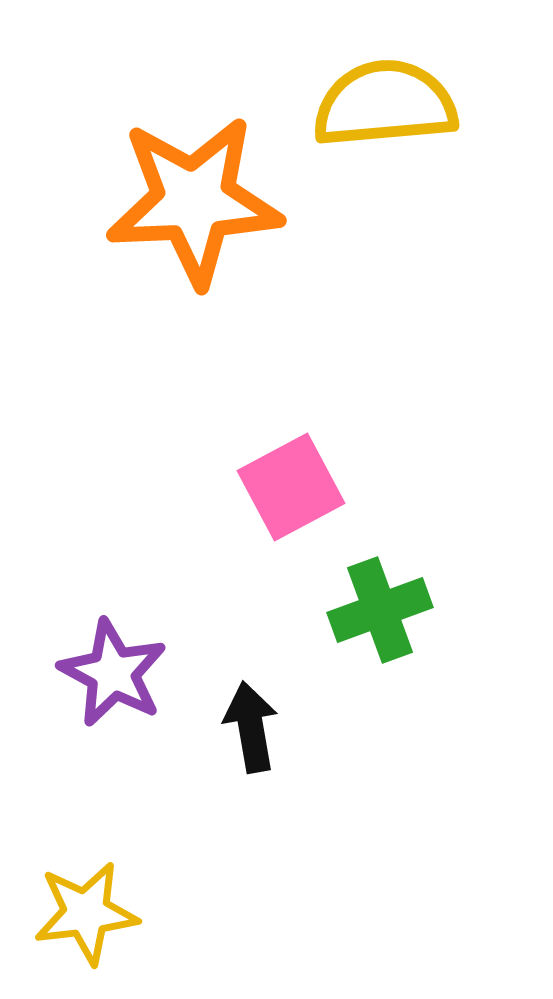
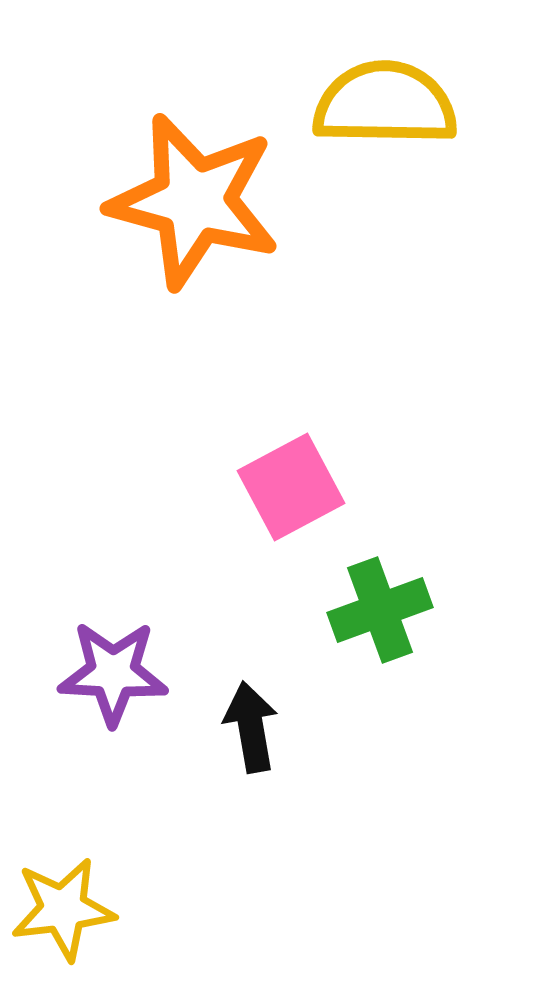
yellow semicircle: rotated 6 degrees clockwise
orange star: rotated 18 degrees clockwise
purple star: rotated 25 degrees counterclockwise
yellow star: moved 23 px left, 4 px up
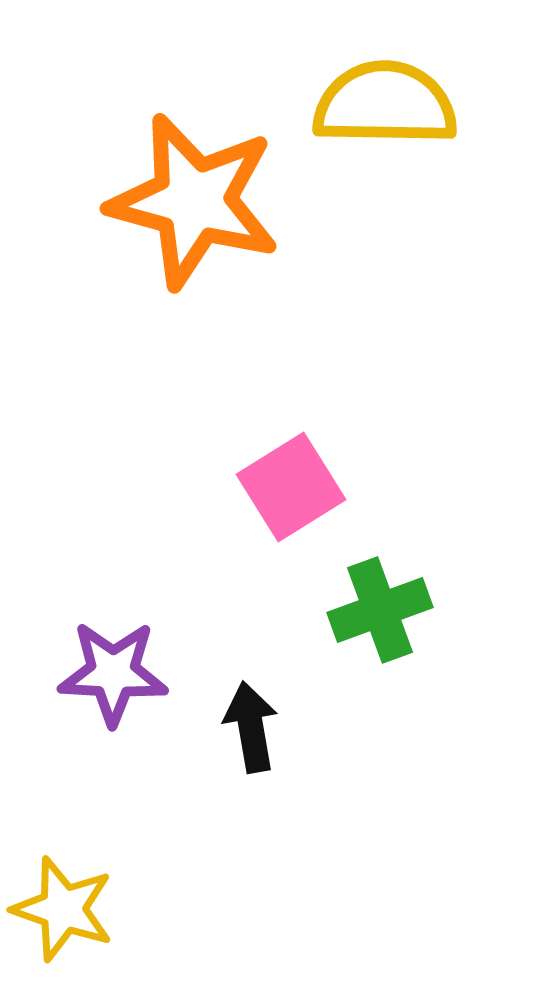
pink square: rotated 4 degrees counterclockwise
yellow star: rotated 26 degrees clockwise
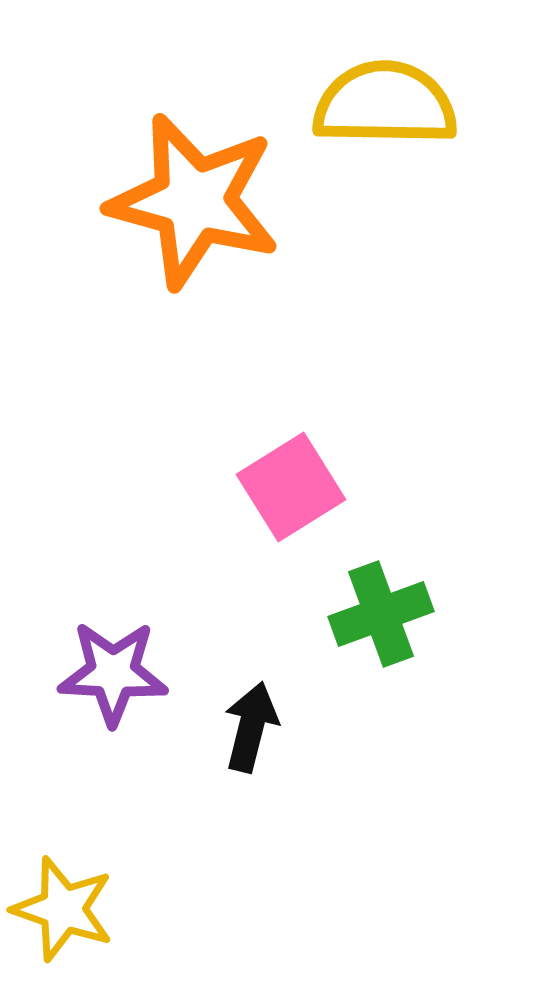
green cross: moved 1 px right, 4 px down
black arrow: rotated 24 degrees clockwise
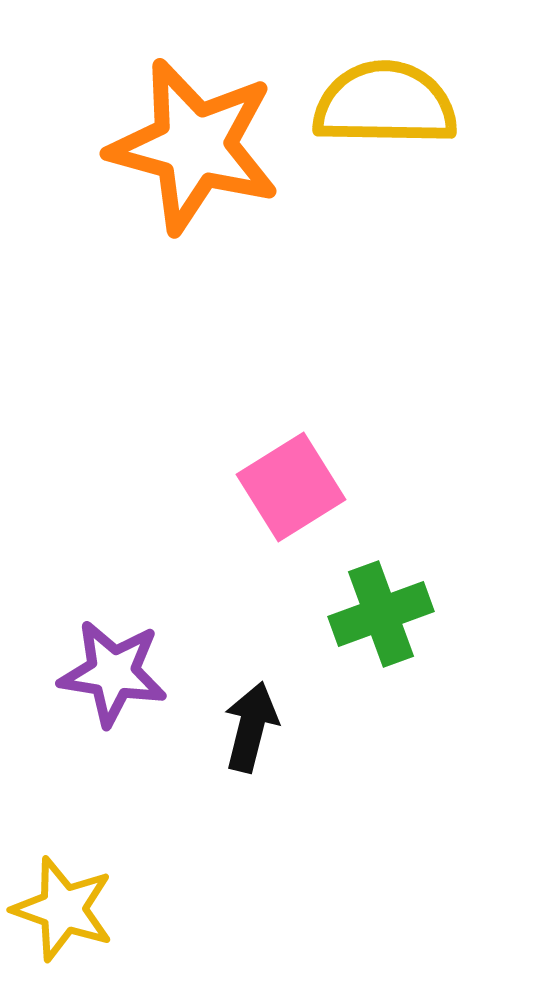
orange star: moved 55 px up
purple star: rotated 6 degrees clockwise
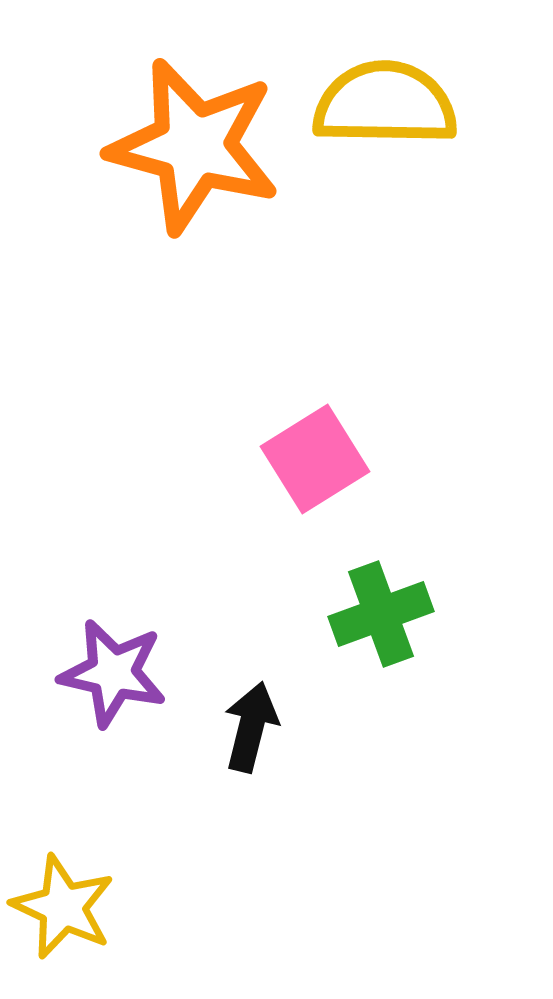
pink square: moved 24 px right, 28 px up
purple star: rotated 4 degrees clockwise
yellow star: moved 2 px up; rotated 6 degrees clockwise
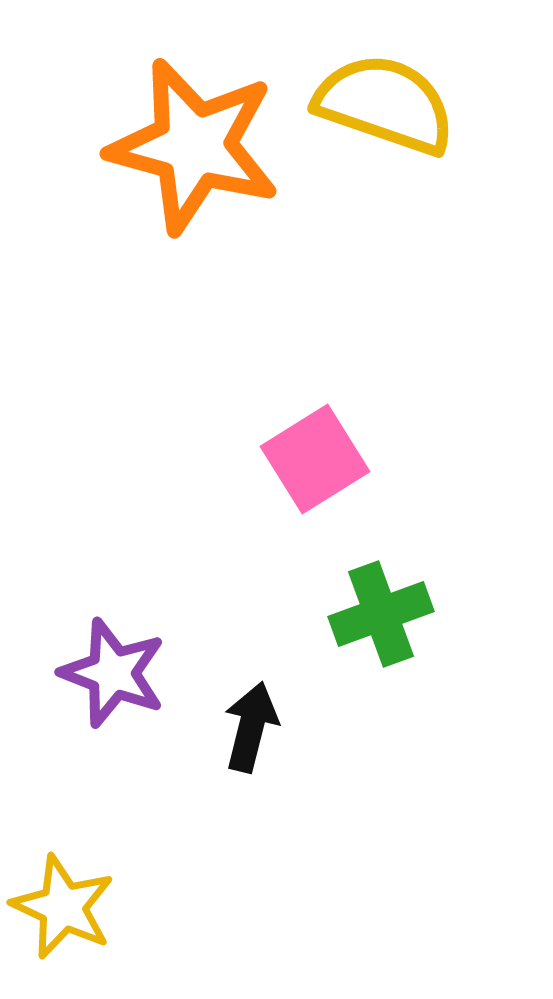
yellow semicircle: rotated 18 degrees clockwise
purple star: rotated 8 degrees clockwise
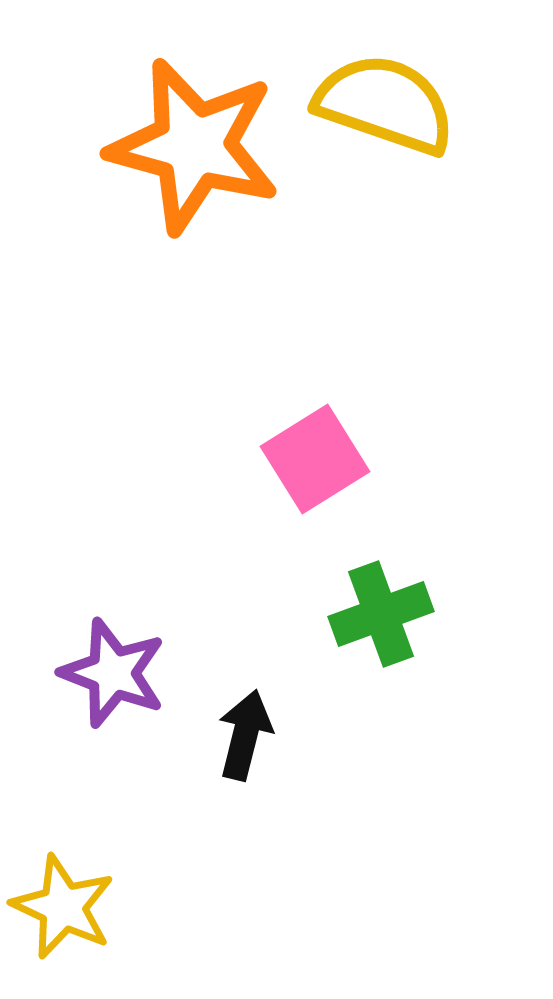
black arrow: moved 6 px left, 8 px down
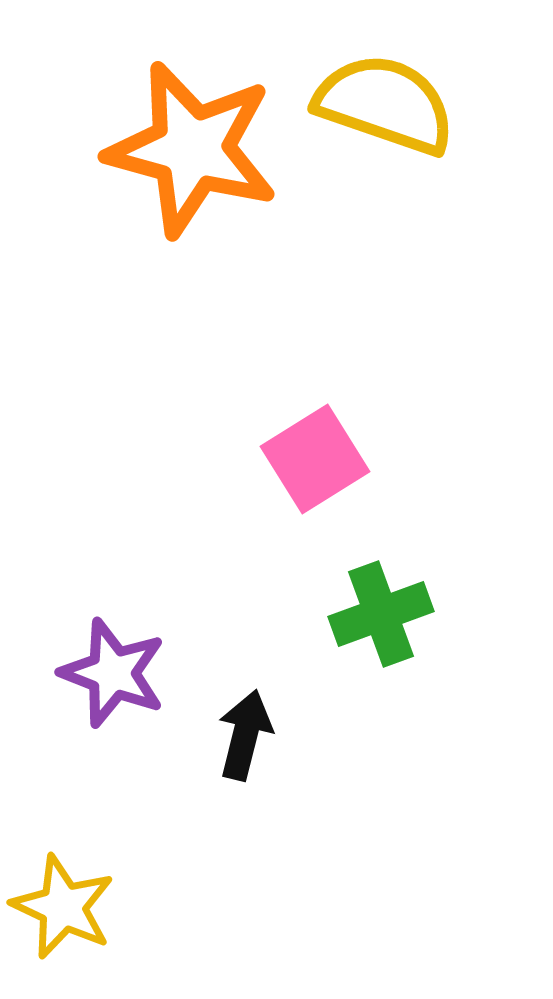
orange star: moved 2 px left, 3 px down
